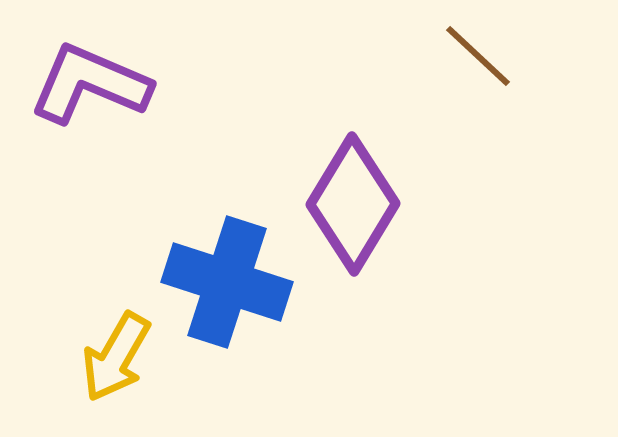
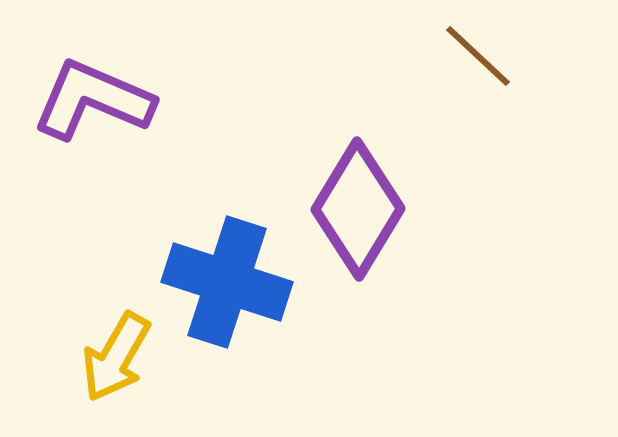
purple L-shape: moved 3 px right, 16 px down
purple diamond: moved 5 px right, 5 px down
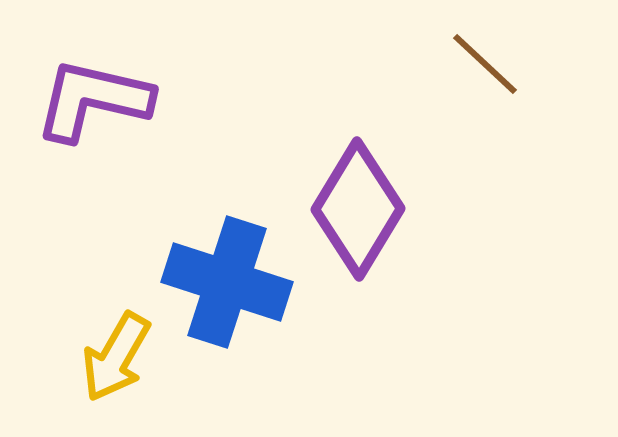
brown line: moved 7 px right, 8 px down
purple L-shape: rotated 10 degrees counterclockwise
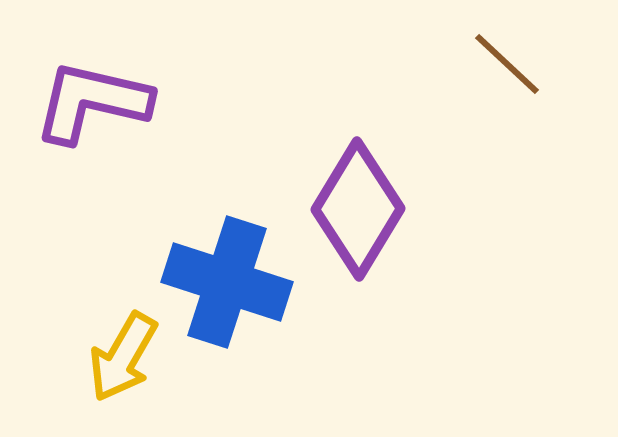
brown line: moved 22 px right
purple L-shape: moved 1 px left, 2 px down
yellow arrow: moved 7 px right
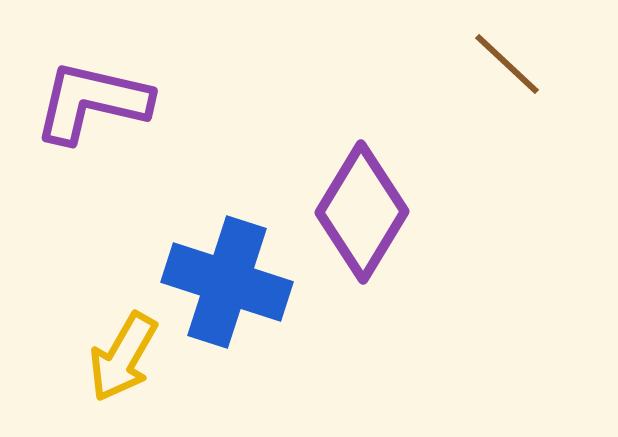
purple diamond: moved 4 px right, 3 px down
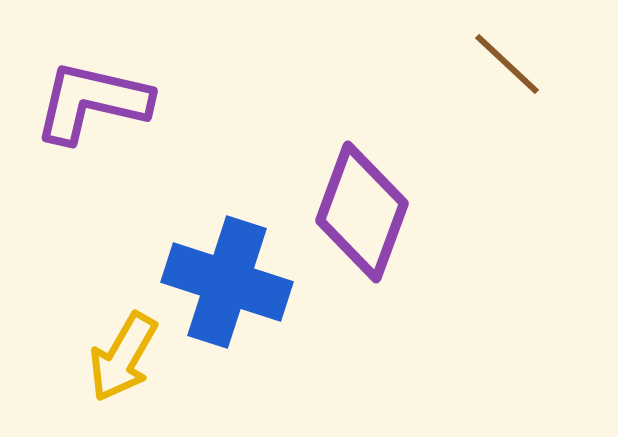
purple diamond: rotated 11 degrees counterclockwise
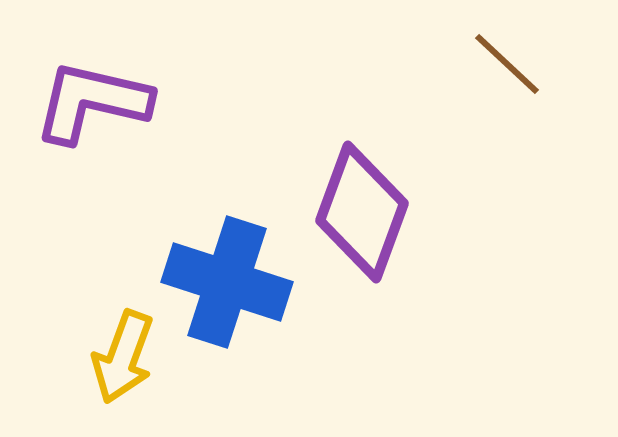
yellow arrow: rotated 10 degrees counterclockwise
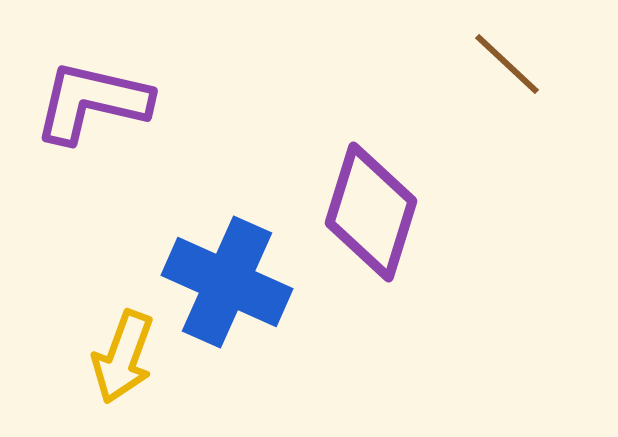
purple diamond: moved 9 px right; rotated 3 degrees counterclockwise
blue cross: rotated 6 degrees clockwise
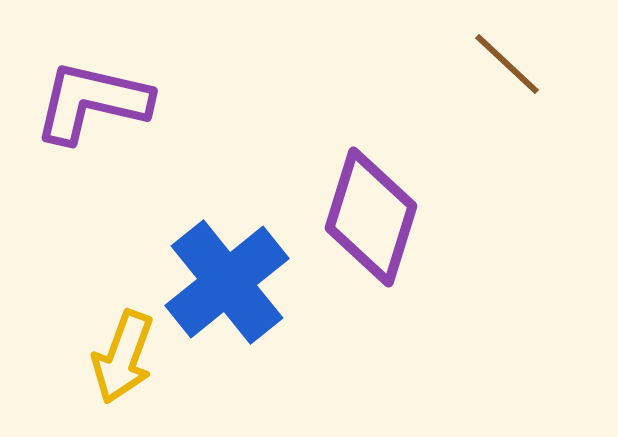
purple diamond: moved 5 px down
blue cross: rotated 27 degrees clockwise
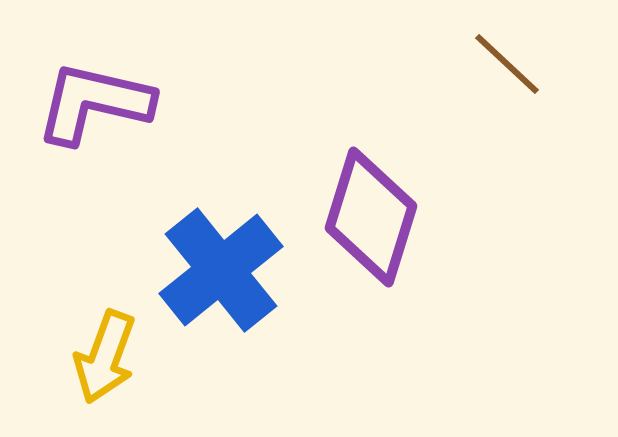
purple L-shape: moved 2 px right, 1 px down
blue cross: moved 6 px left, 12 px up
yellow arrow: moved 18 px left
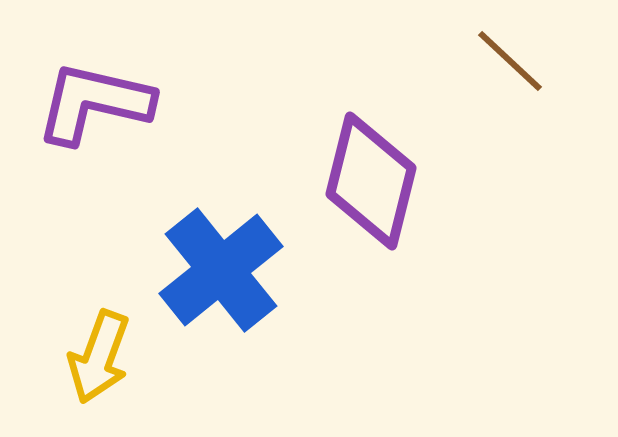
brown line: moved 3 px right, 3 px up
purple diamond: moved 36 px up; rotated 3 degrees counterclockwise
yellow arrow: moved 6 px left
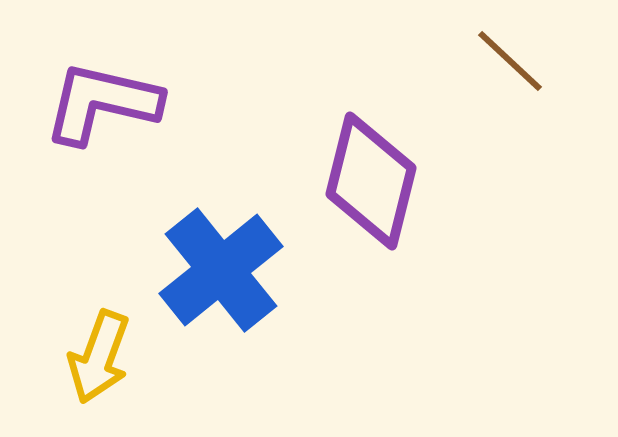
purple L-shape: moved 8 px right
